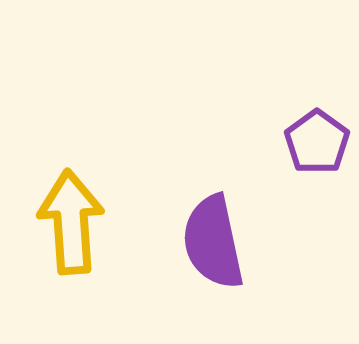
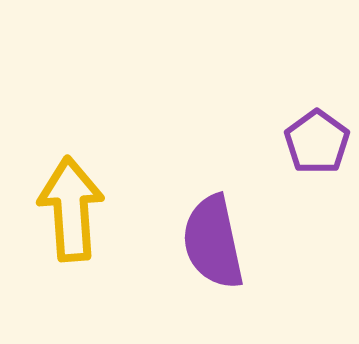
yellow arrow: moved 13 px up
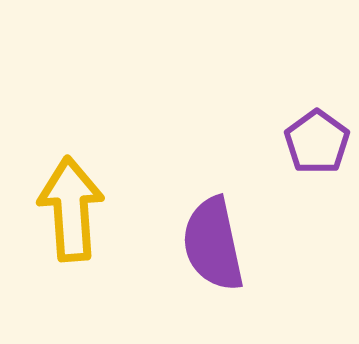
purple semicircle: moved 2 px down
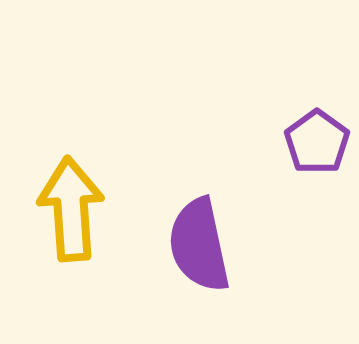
purple semicircle: moved 14 px left, 1 px down
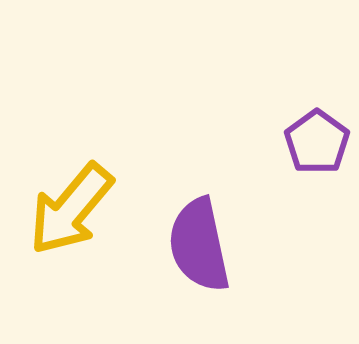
yellow arrow: rotated 136 degrees counterclockwise
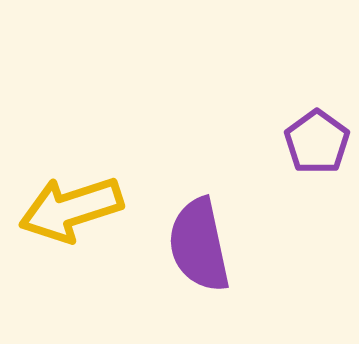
yellow arrow: rotated 32 degrees clockwise
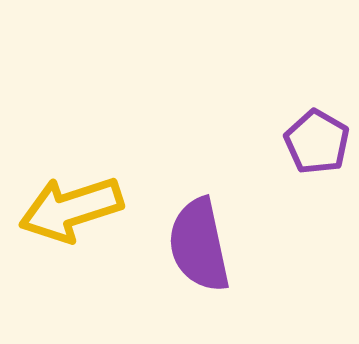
purple pentagon: rotated 6 degrees counterclockwise
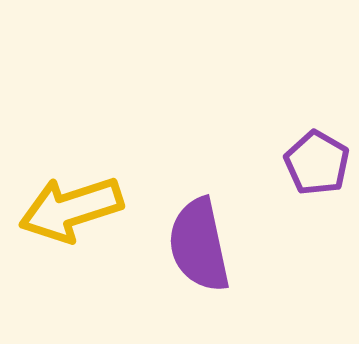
purple pentagon: moved 21 px down
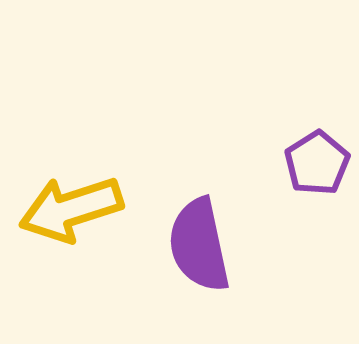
purple pentagon: rotated 10 degrees clockwise
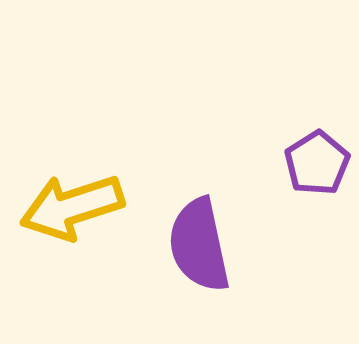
yellow arrow: moved 1 px right, 2 px up
